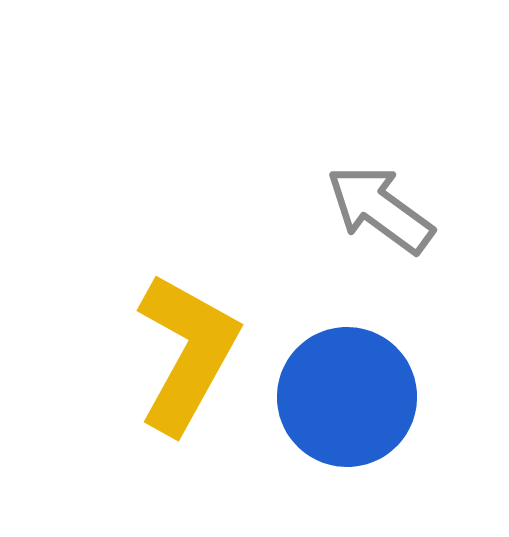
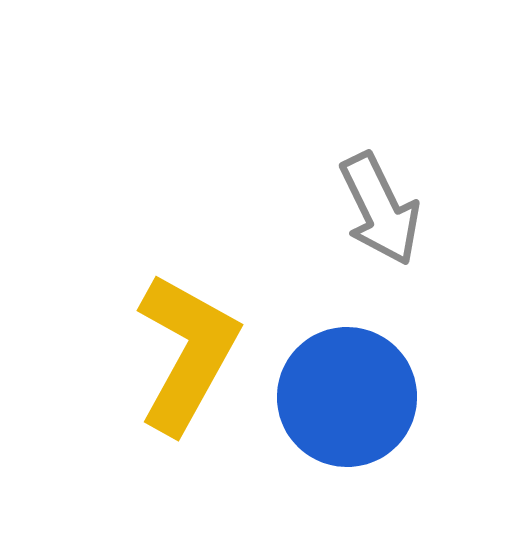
gray arrow: rotated 152 degrees counterclockwise
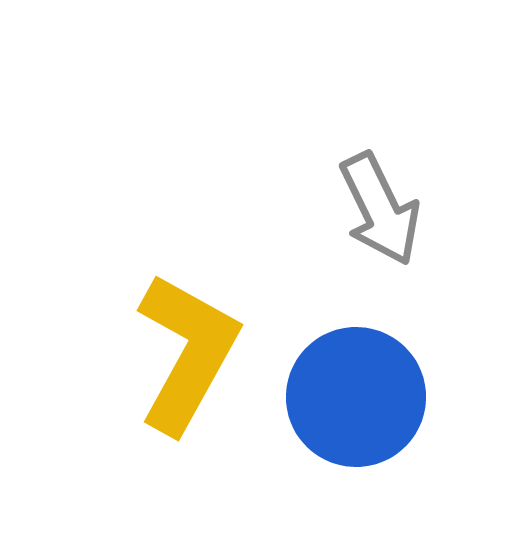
blue circle: moved 9 px right
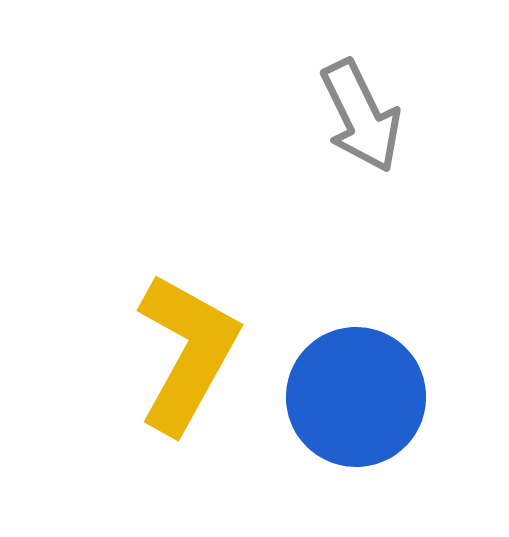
gray arrow: moved 19 px left, 93 px up
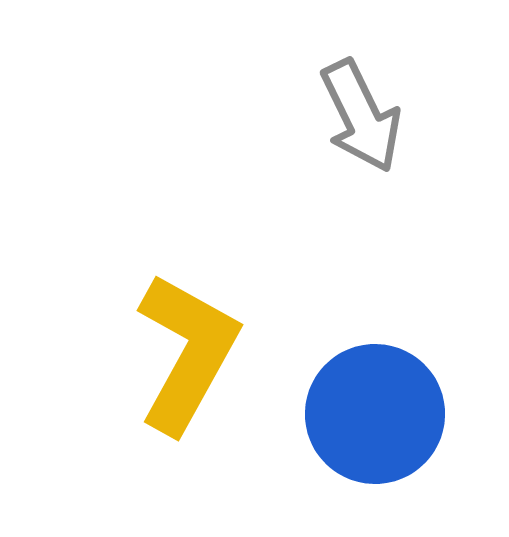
blue circle: moved 19 px right, 17 px down
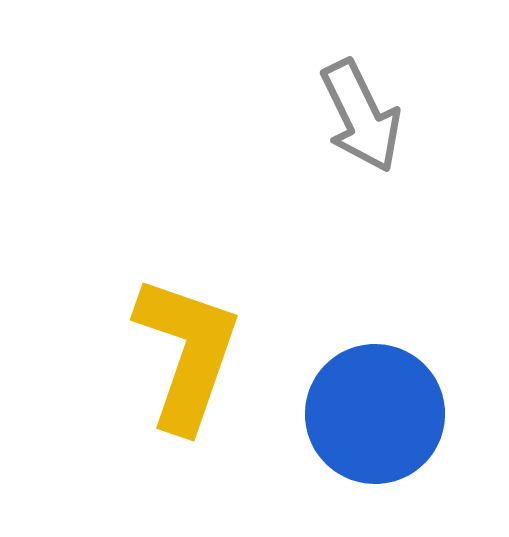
yellow L-shape: rotated 10 degrees counterclockwise
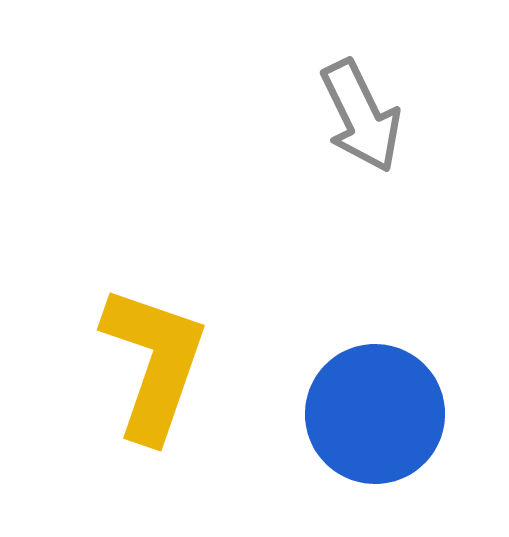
yellow L-shape: moved 33 px left, 10 px down
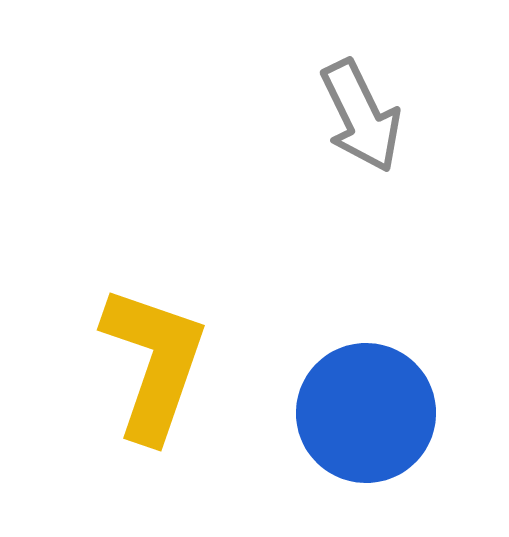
blue circle: moved 9 px left, 1 px up
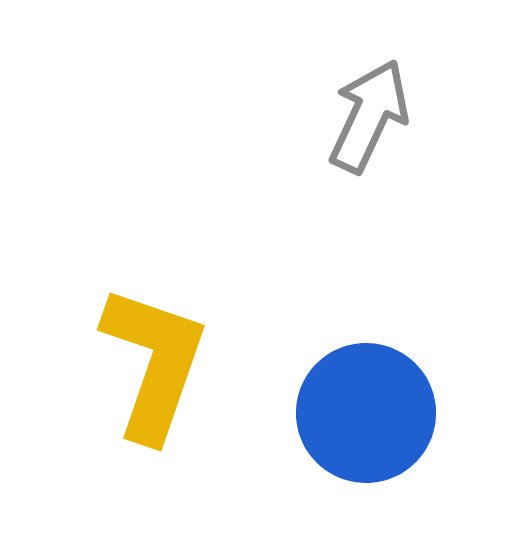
gray arrow: moved 8 px right; rotated 129 degrees counterclockwise
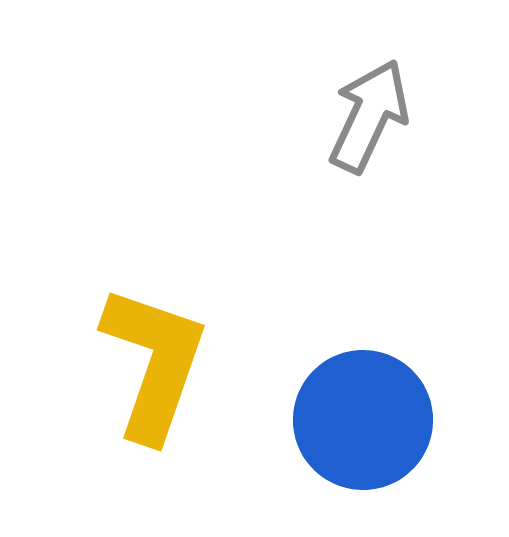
blue circle: moved 3 px left, 7 px down
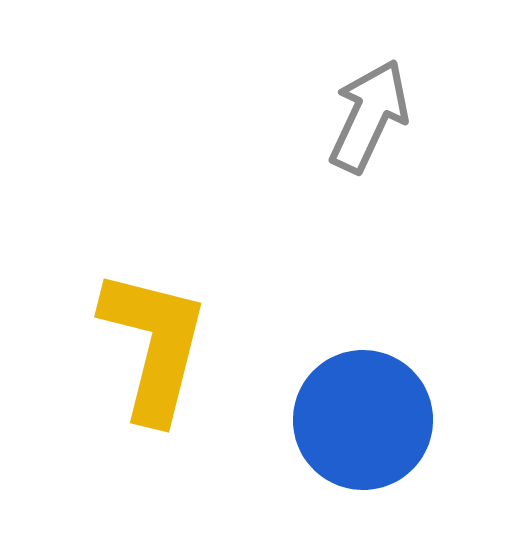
yellow L-shape: moved 18 px up; rotated 5 degrees counterclockwise
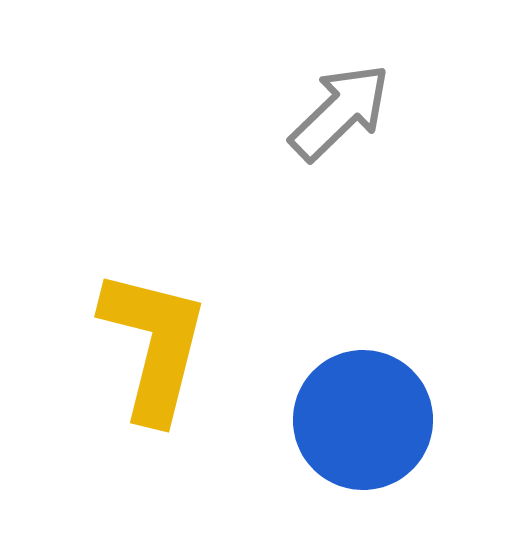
gray arrow: moved 29 px left, 4 px up; rotated 21 degrees clockwise
